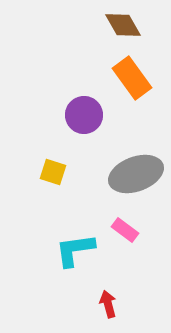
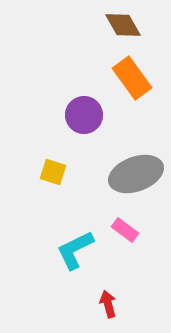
cyan L-shape: rotated 18 degrees counterclockwise
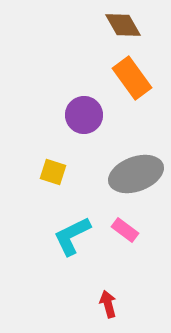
cyan L-shape: moved 3 px left, 14 px up
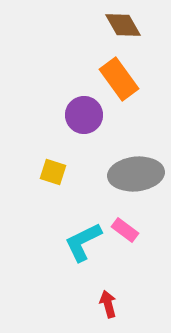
orange rectangle: moved 13 px left, 1 px down
gray ellipse: rotated 14 degrees clockwise
cyan L-shape: moved 11 px right, 6 px down
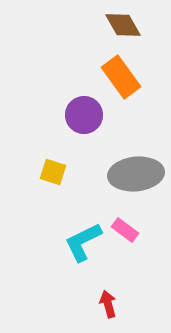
orange rectangle: moved 2 px right, 2 px up
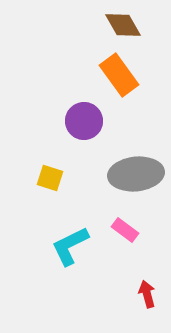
orange rectangle: moved 2 px left, 2 px up
purple circle: moved 6 px down
yellow square: moved 3 px left, 6 px down
cyan L-shape: moved 13 px left, 4 px down
red arrow: moved 39 px right, 10 px up
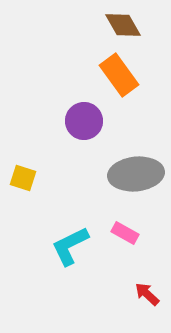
yellow square: moved 27 px left
pink rectangle: moved 3 px down; rotated 8 degrees counterclockwise
red arrow: rotated 32 degrees counterclockwise
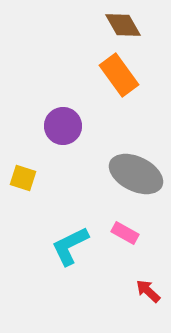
purple circle: moved 21 px left, 5 px down
gray ellipse: rotated 32 degrees clockwise
red arrow: moved 1 px right, 3 px up
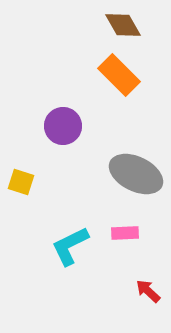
orange rectangle: rotated 9 degrees counterclockwise
yellow square: moved 2 px left, 4 px down
pink rectangle: rotated 32 degrees counterclockwise
